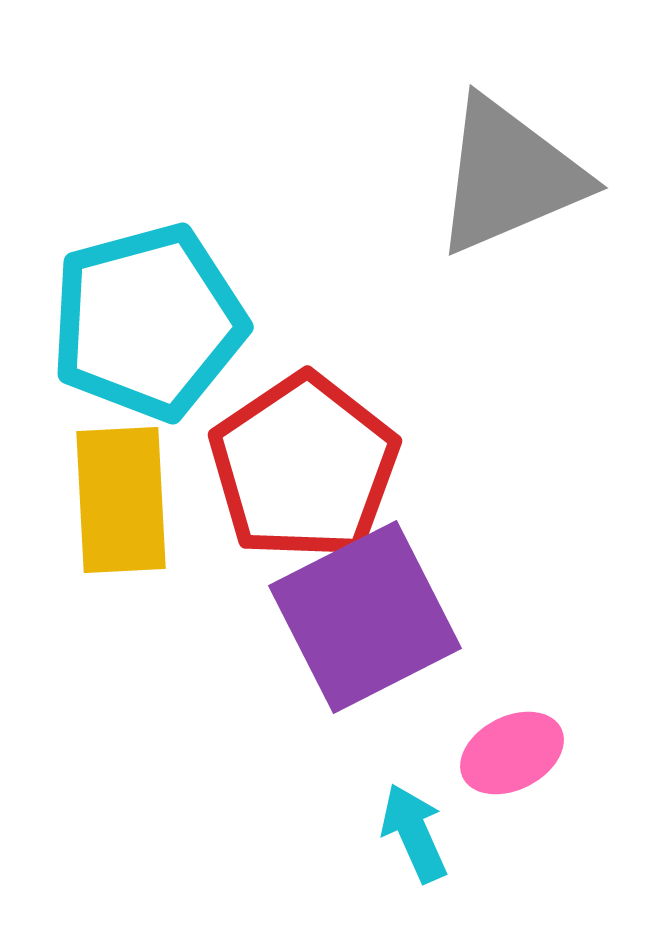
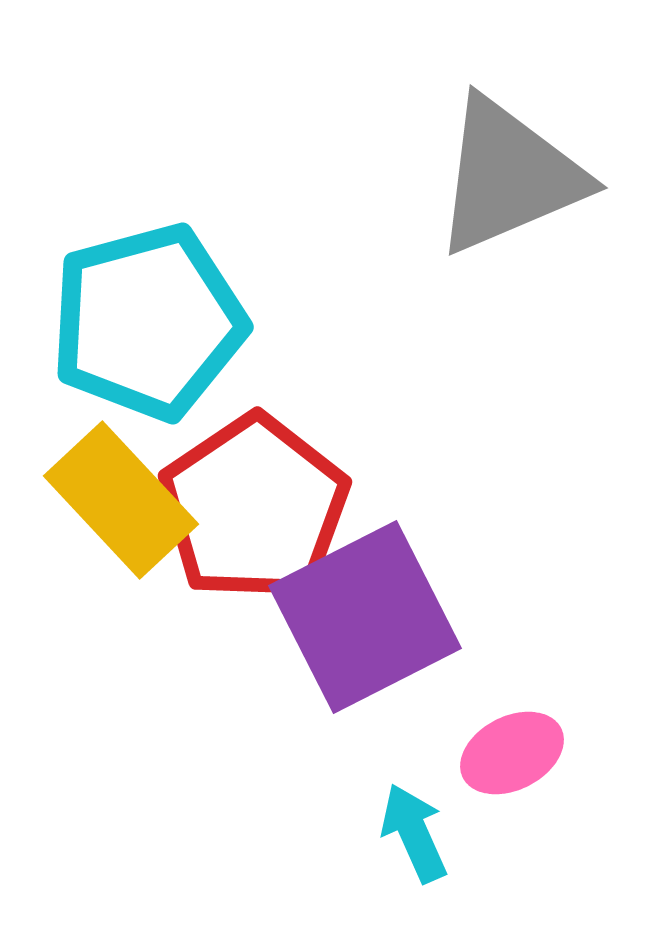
red pentagon: moved 50 px left, 41 px down
yellow rectangle: rotated 40 degrees counterclockwise
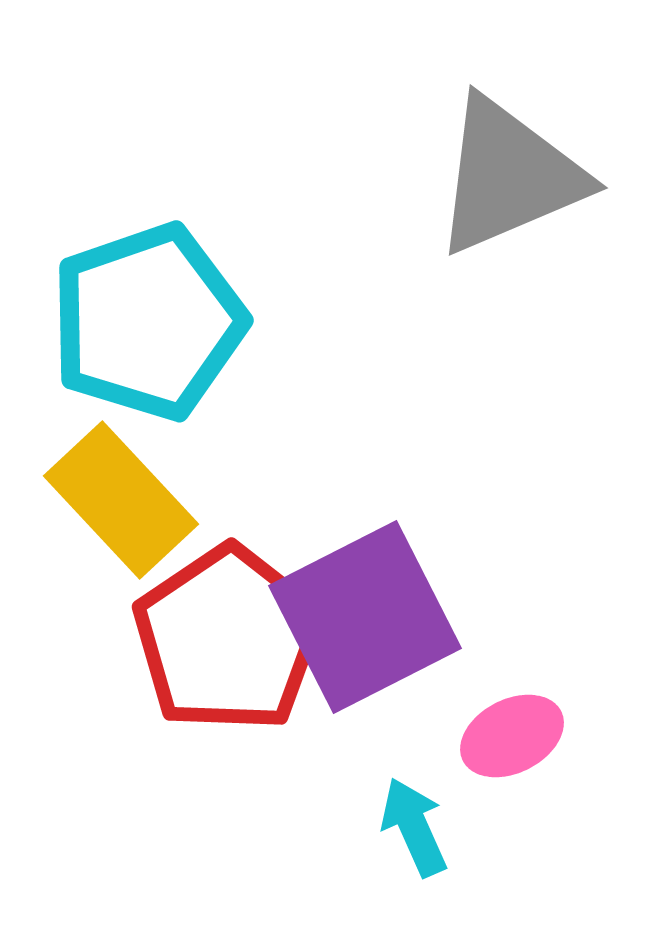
cyan pentagon: rotated 4 degrees counterclockwise
red pentagon: moved 26 px left, 131 px down
pink ellipse: moved 17 px up
cyan arrow: moved 6 px up
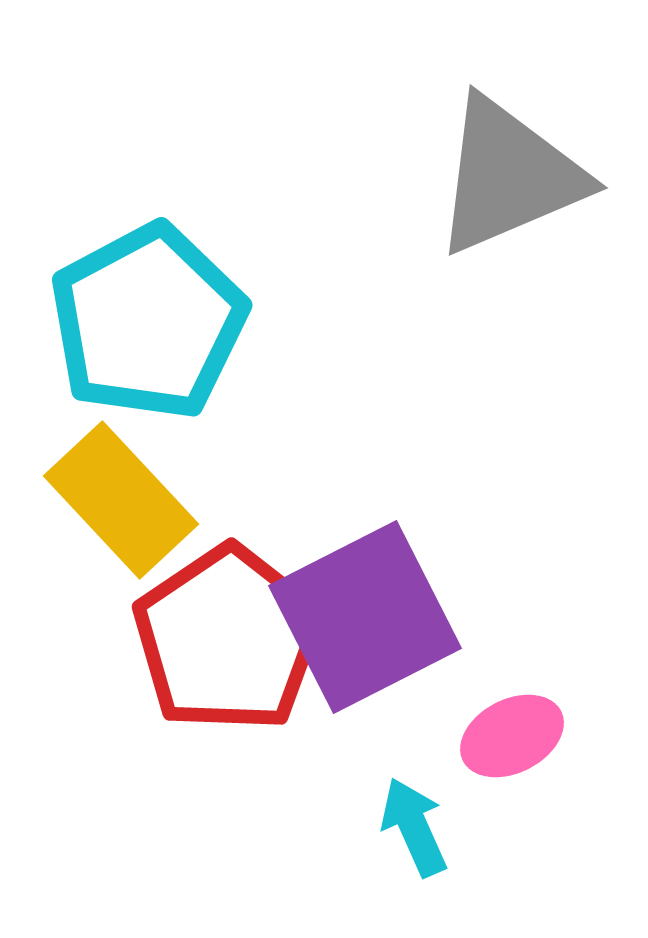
cyan pentagon: rotated 9 degrees counterclockwise
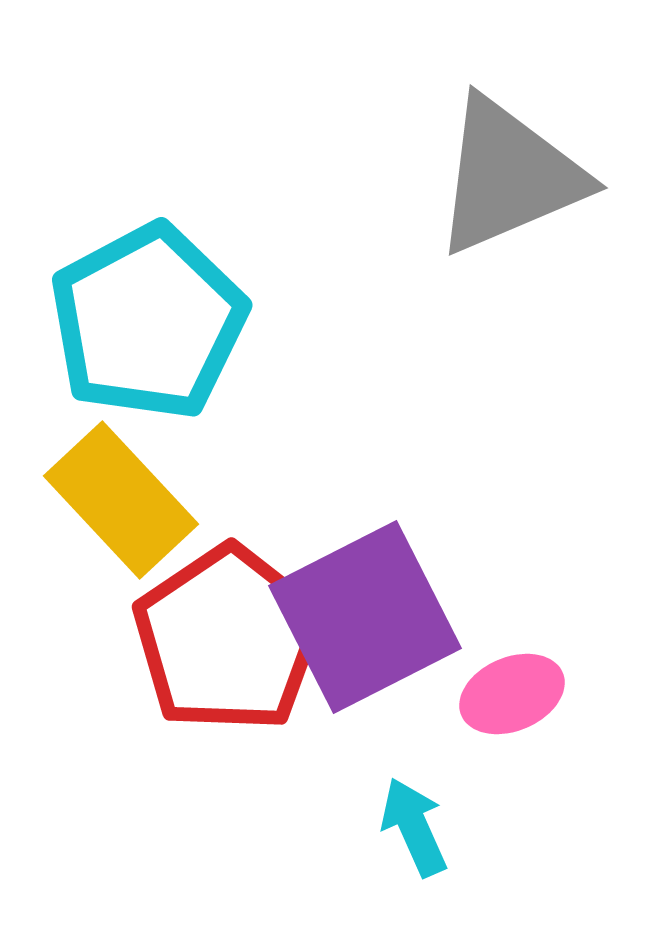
pink ellipse: moved 42 px up; rotated 4 degrees clockwise
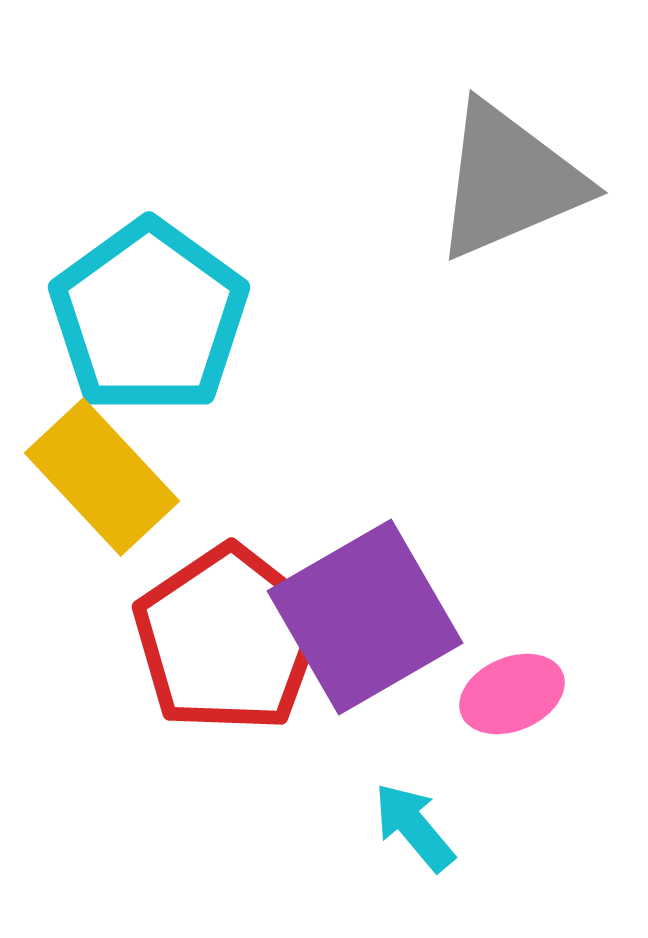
gray triangle: moved 5 px down
cyan pentagon: moved 1 px right, 5 px up; rotated 8 degrees counterclockwise
yellow rectangle: moved 19 px left, 23 px up
purple square: rotated 3 degrees counterclockwise
cyan arrow: rotated 16 degrees counterclockwise
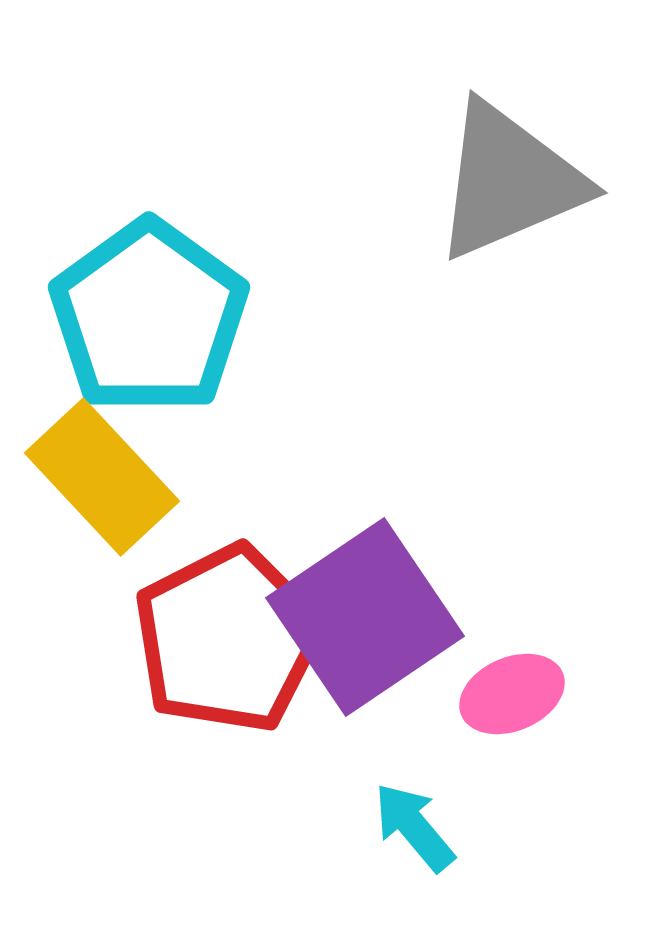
purple square: rotated 4 degrees counterclockwise
red pentagon: rotated 7 degrees clockwise
